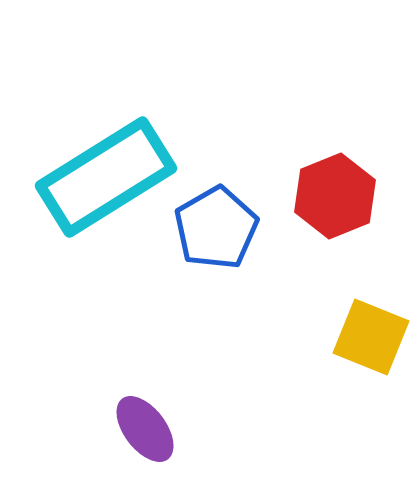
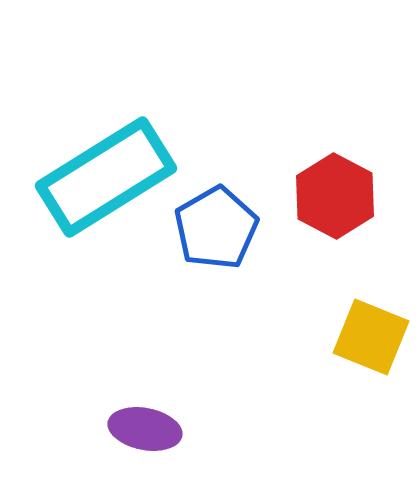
red hexagon: rotated 10 degrees counterclockwise
purple ellipse: rotated 42 degrees counterclockwise
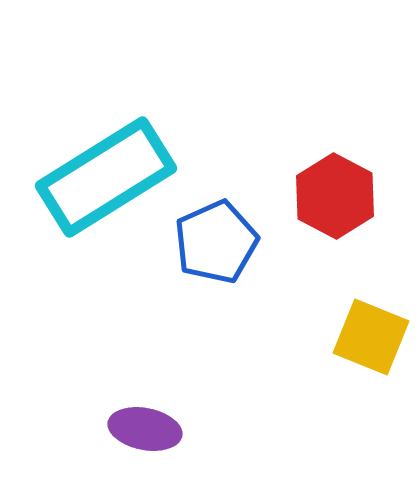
blue pentagon: moved 14 px down; rotated 6 degrees clockwise
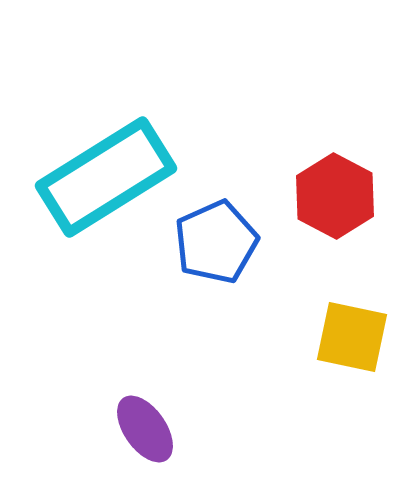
yellow square: moved 19 px left; rotated 10 degrees counterclockwise
purple ellipse: rotated 44 degrees clockwise
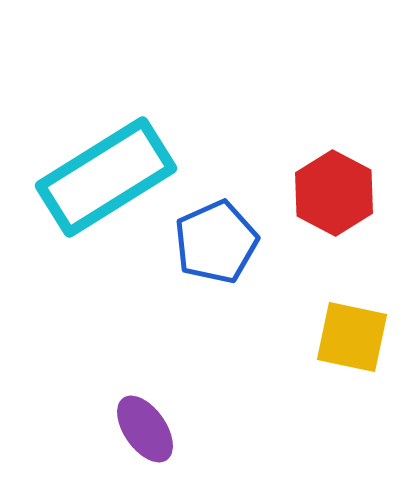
red hexagon: moved 1 px left, 3 px up
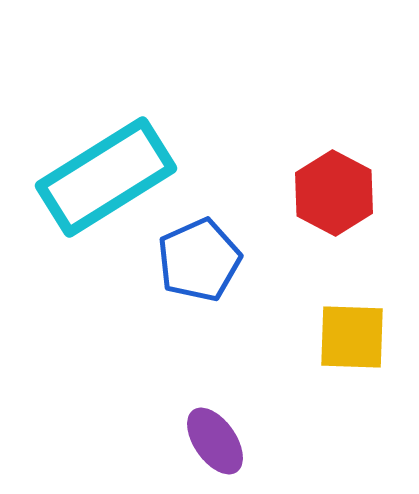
blue pentagon: moved 17 px left, 18 px down
yellow square: rotated 10 degrees counterclockwise
purple ellipse: moved 70 px right, 12 px down
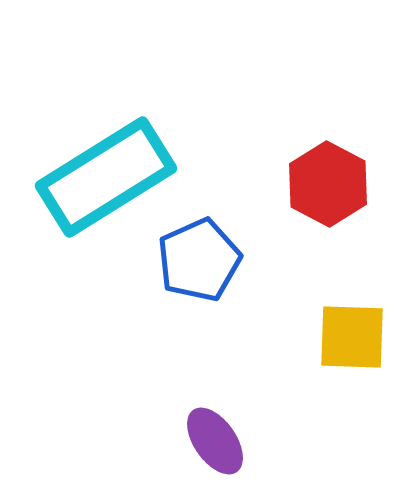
red hexagon: moved 6 px left, 9 px up
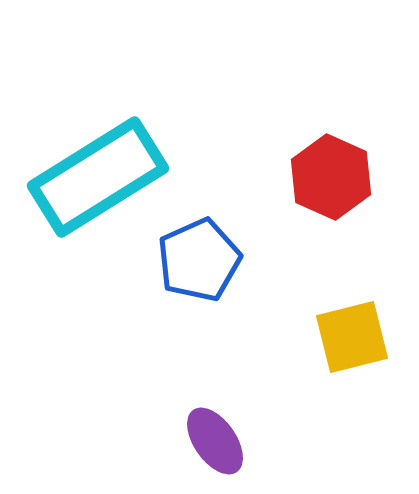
cyan rectangle: moved 8 px left
red hexagon: moved 3 px right, 7 px up; rotated 4 degrees counterclockwise
yellow square: rotated 16 degrees counterclockwise
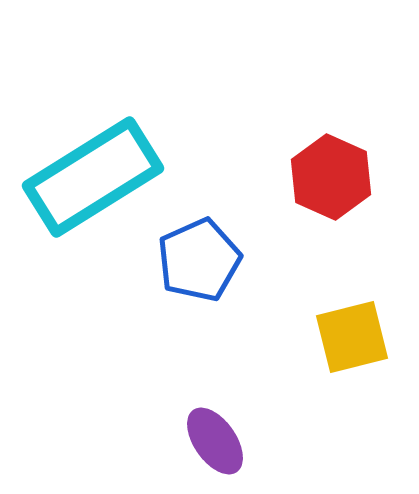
cyan rectangle: moved 5 px left
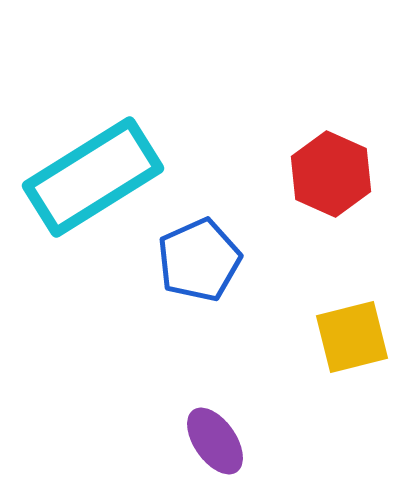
red hexagon: moved 3 px up
